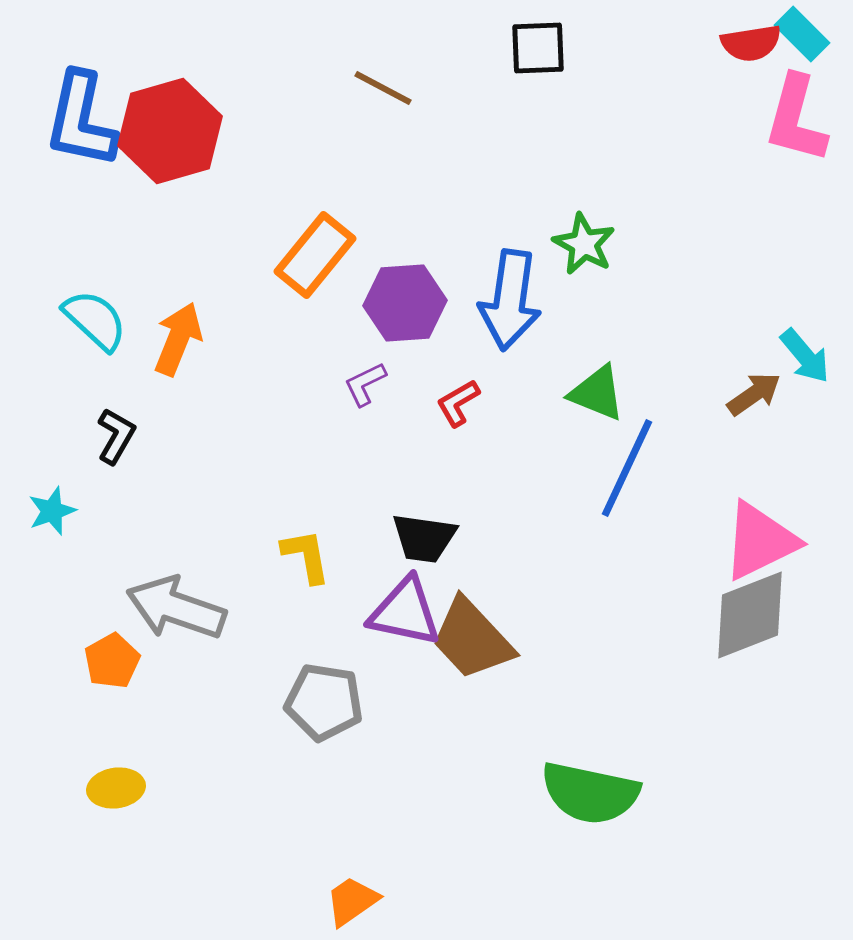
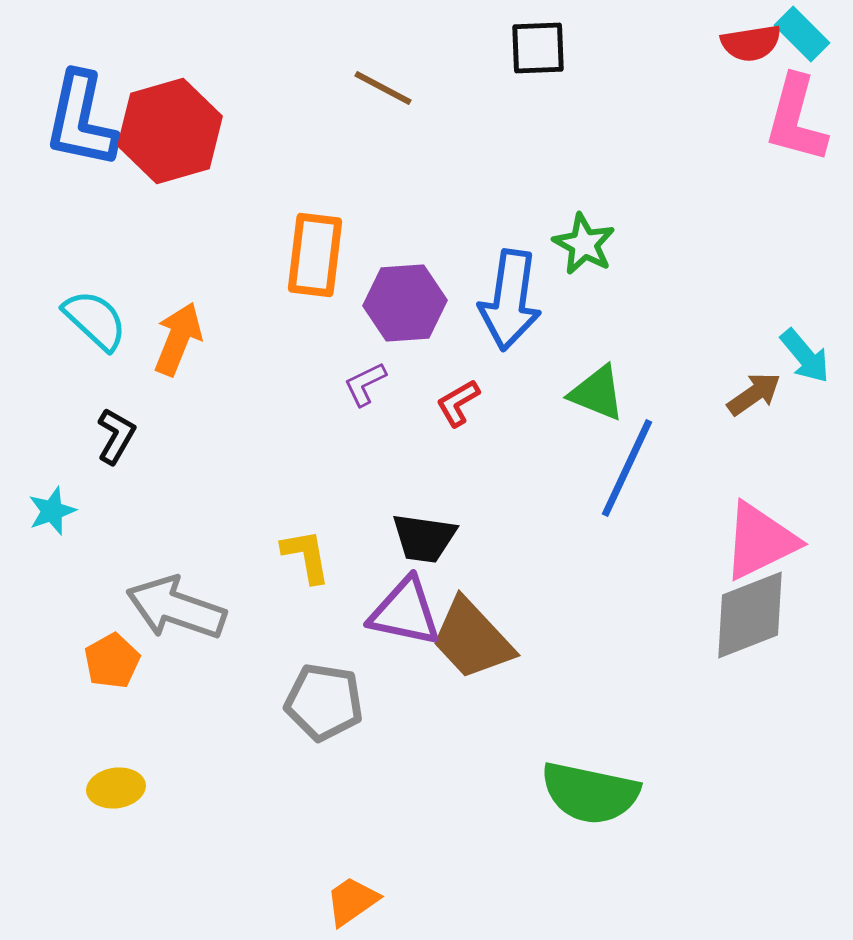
orange rectangle: rotated 32 degrees counterclockwise
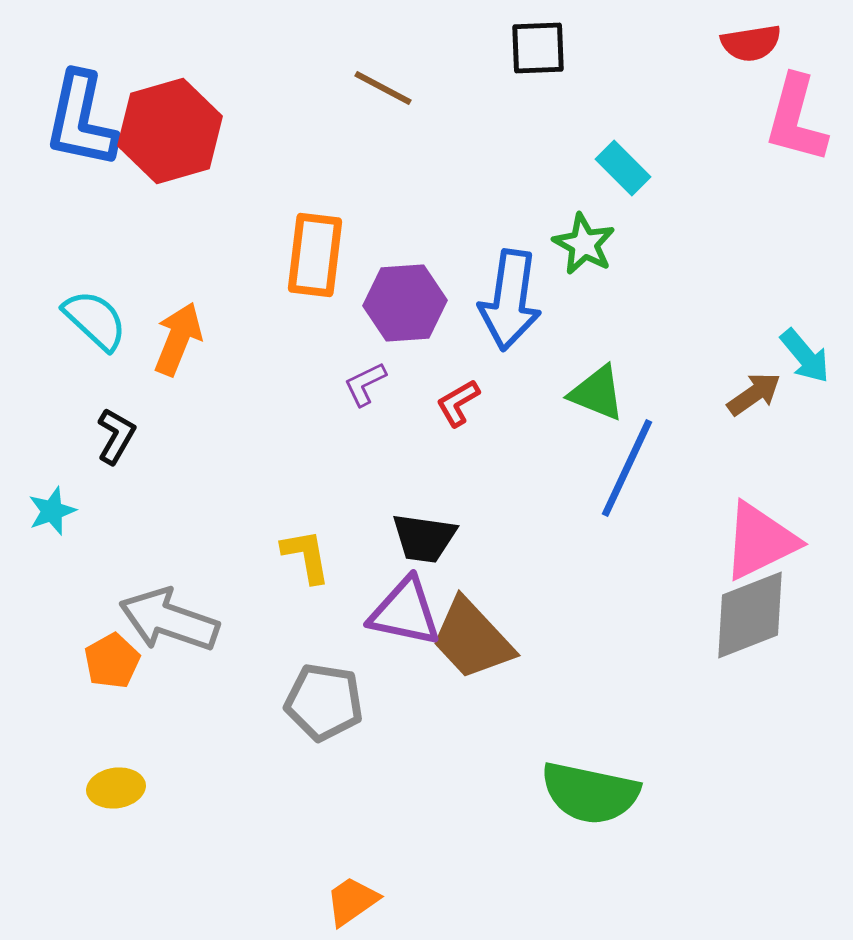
cyan rectangle: moved 179 px left, 134 px down
gray arrow: moved 7 px left, 12 px down
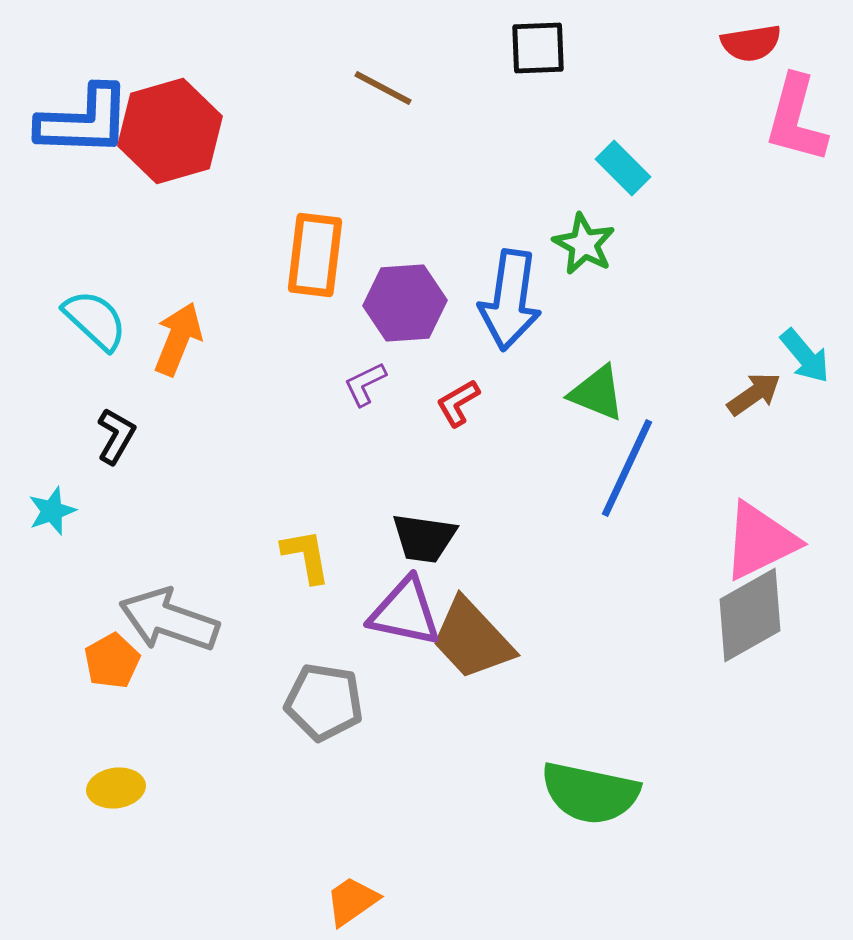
blue L-shape: moved 3 px right, 1 px down; rotated 100 degrees counterclockwise
gray diamond: rotated 8 degrees counterclockwise
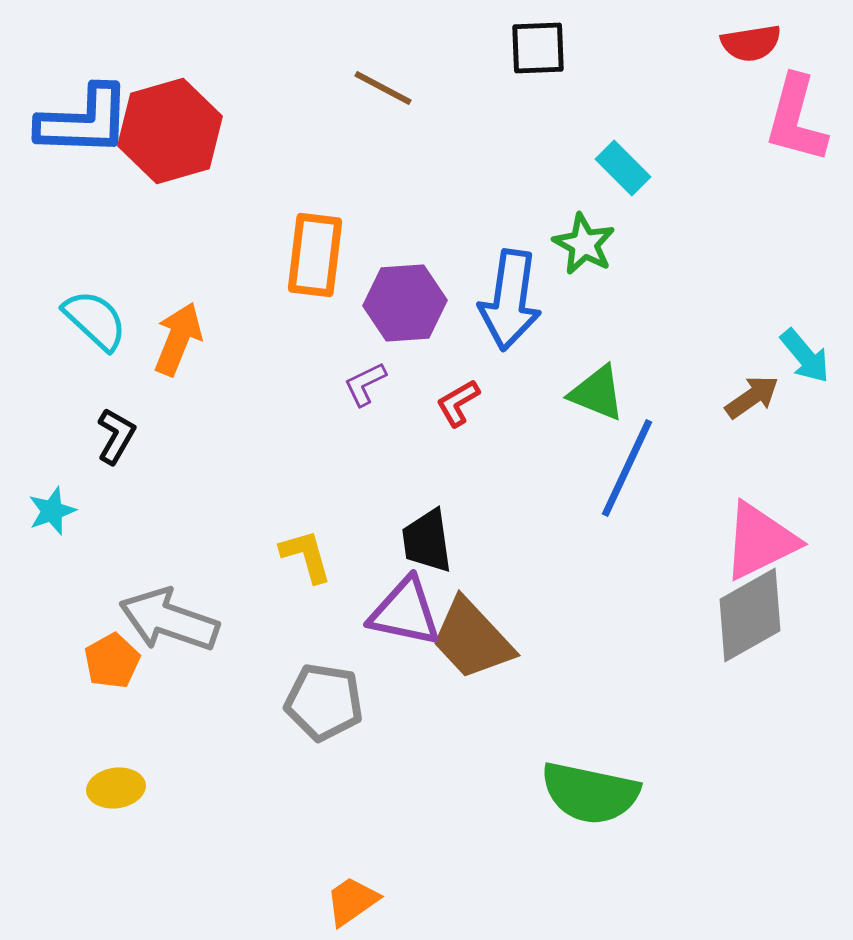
brown arrow: moved 2 px left, 3 px down
black trapezoid: moved 3 px right, 3 px down; rotated 74 degrees clockwise
yellow L-shape: rotated 6 degrees counterclockwise
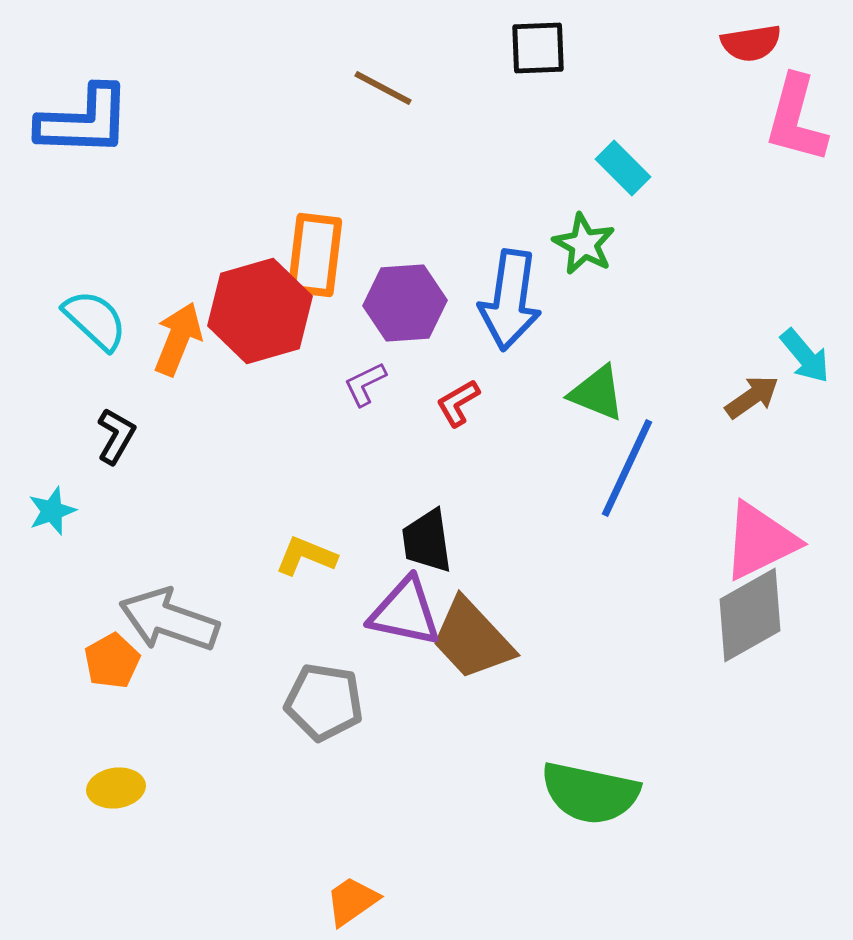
red hexagon: moved 90 px right, 180 px down
yellow L-shape: rotated 52 degrees counterclockwise
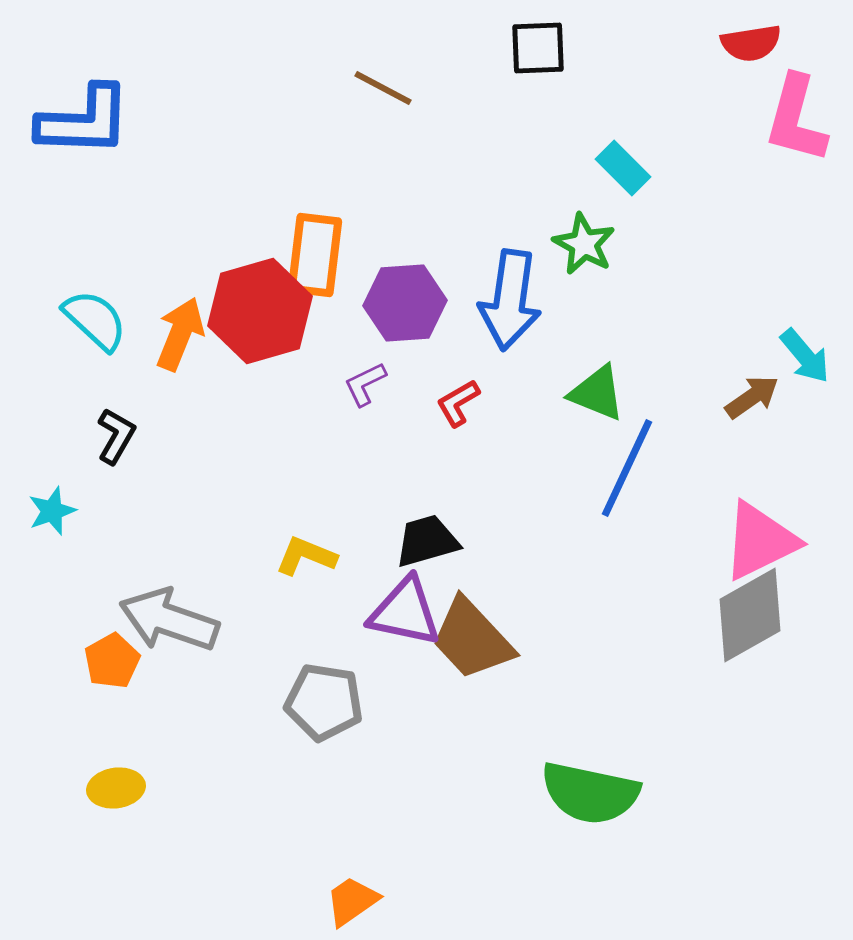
orange arrow: moved 2 px right, 5 px up
black trapezoid: rotated 82 degrees clockwise
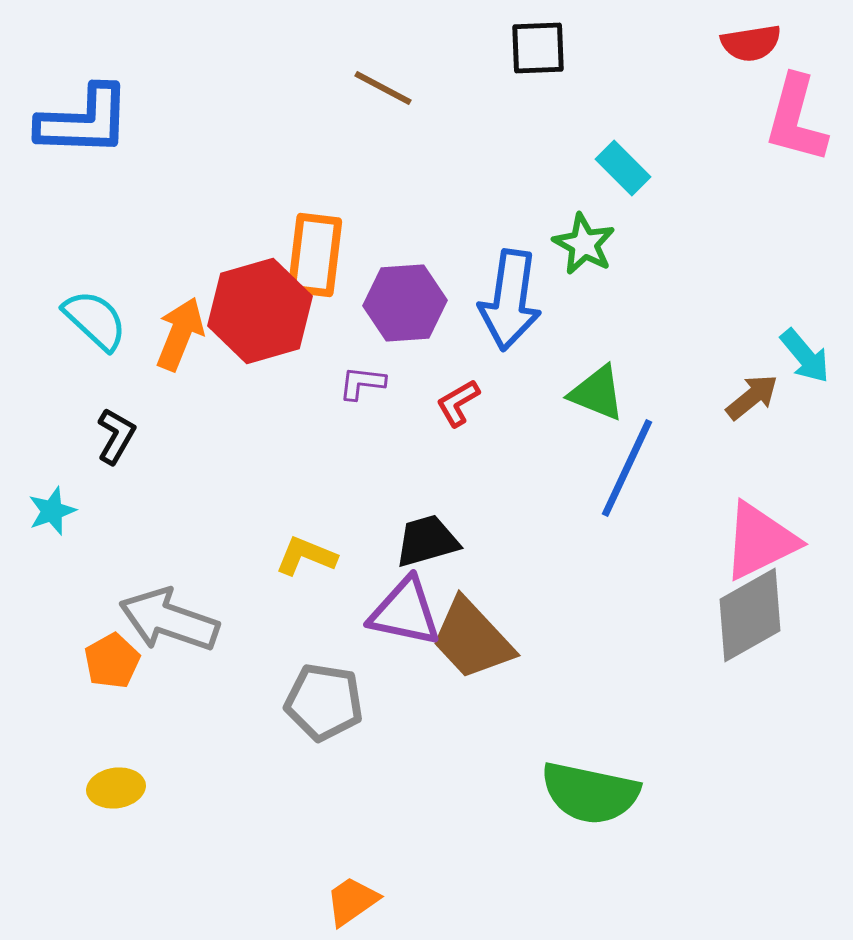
purple L-shape: moved 3 px left, 1 px up; rotated 33 degrees clockwise
brown arrow: rotated 4 degrees counterclockwise
